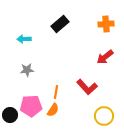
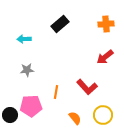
orange semicircle: moved 22 px right, 8 px down; rotated 72 degrees counterclockwise
yellow circle: moved 1 px left, 1 px up
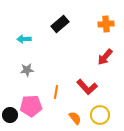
red arrow: rotated 12 degrees counterclockwise
yellow circle: moved 3 px left
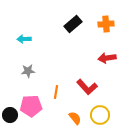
black rectangle: moved 13 px right
red arrow: moved 2 px right, 1 px down; rotated 42 degrees clockwise
gray star: moved 1 px right, 1 px down
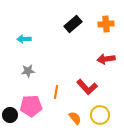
red arrow: moved 1 px left, 1 px down
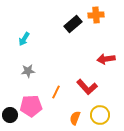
orange cross: moved 10 px left, 9 px up
cyan arrow: rotated 56 degrees counterclockwise
orange line: rotated 16 degrees clockwise
orange semicircle: rotated 120 degrees counterclockwise
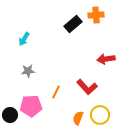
orange semicircle: moved 3 px right
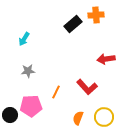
yellow circle: moved 4 px right, 2 px down
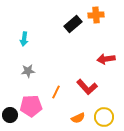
cyan arrow: rotated 24 degrees counterclockwise
orange semicircle: rotated 136 degrees counterclockwise
